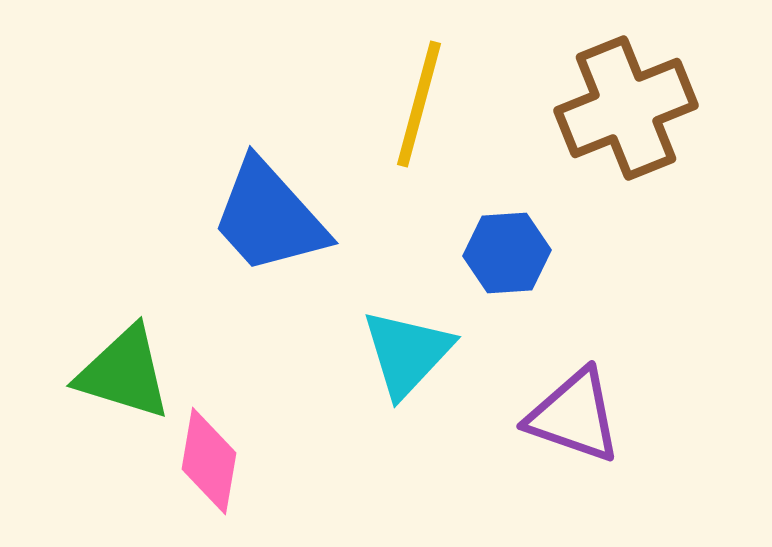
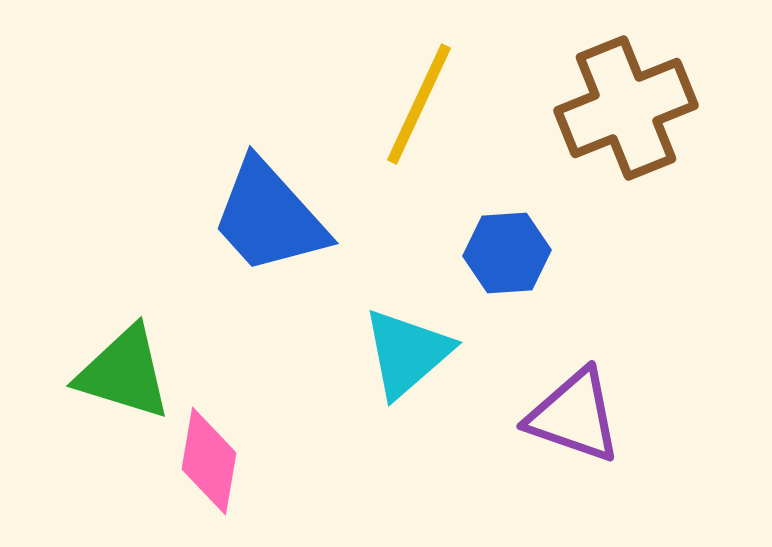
yellow line: rotated 10 degrees clockwise
cyan triangle: rotated 6 degrees clockwise
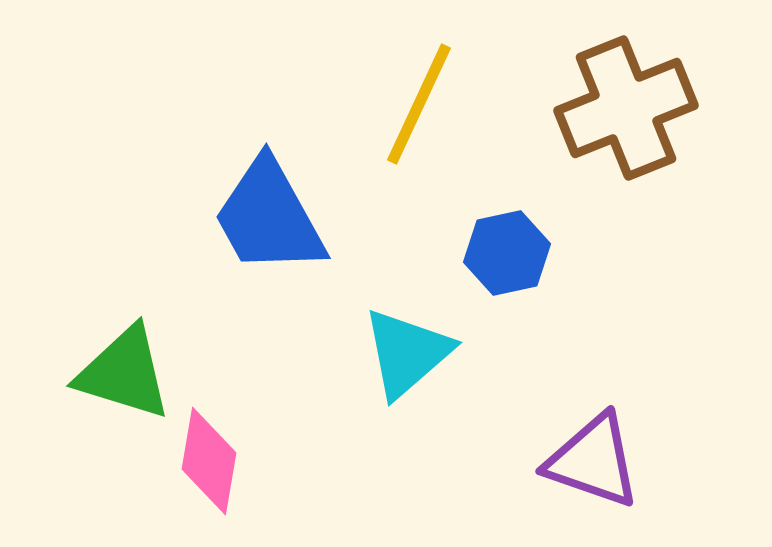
blue trapezoid: rotated 13 degrees clockwise
blue hexagon: rotated 8 degrees counterclockwise
purple triangle: moved 19 px right, 45 px down
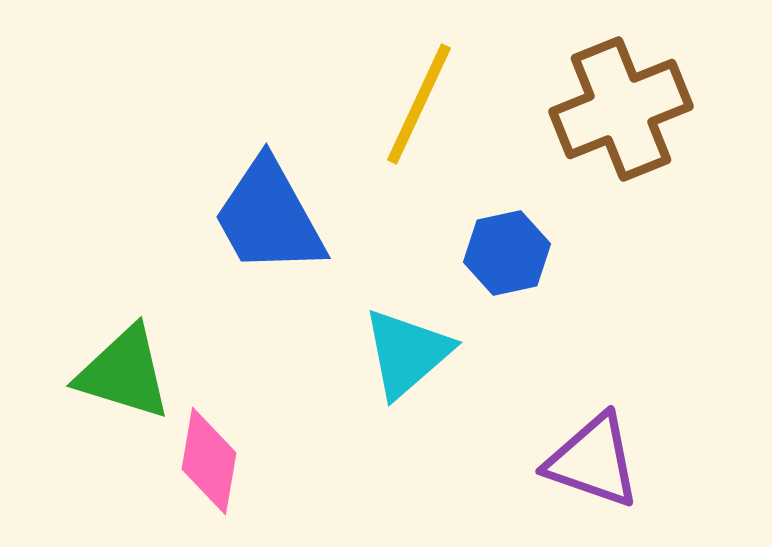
brown cross: moved 5 px left, 1 px down
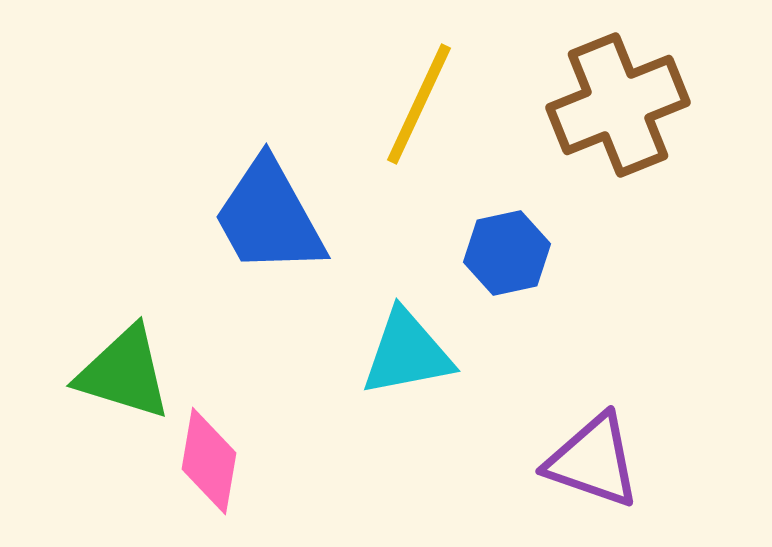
brown cross: moved 3 px left, 4 px up
cyan triangle: rotated 30 degrees clockwise
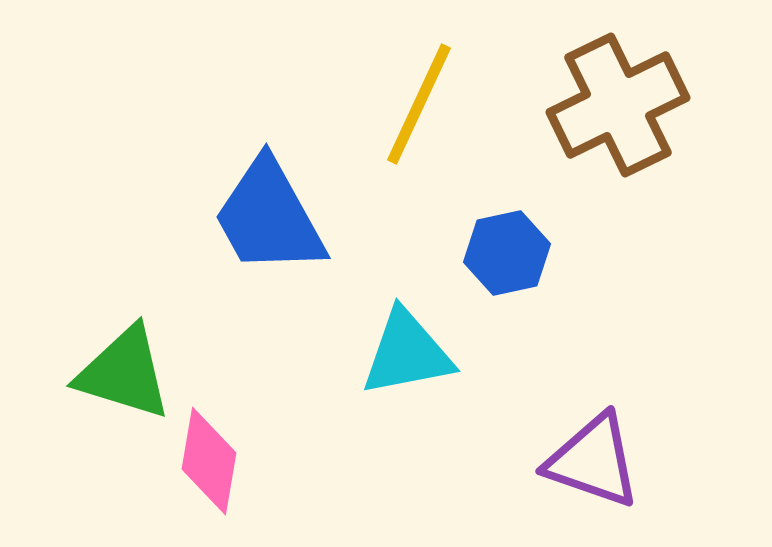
brown cross: rotated 4 degrees counterclockwise
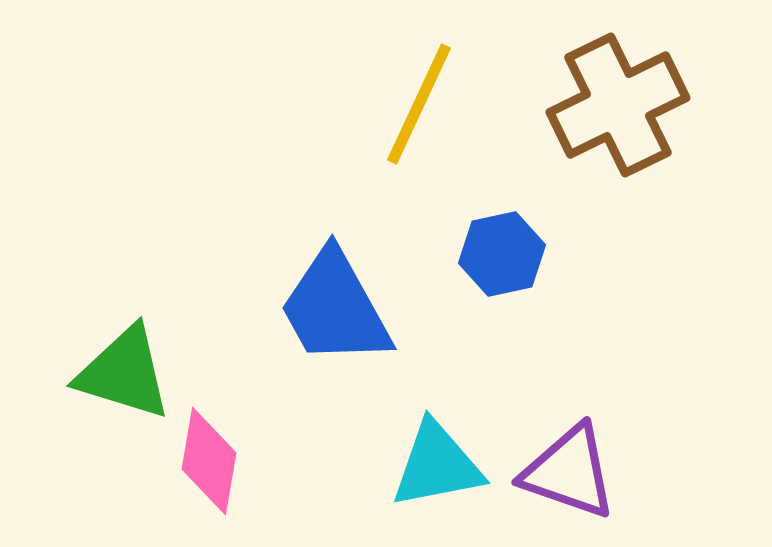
blue trapezoid: moved 66 px right, 91 px down
blue hexagon: moved 5 px left, 1 px down
cyan triangle: moved 30 px right, 112 px down
purple triangle: moved 24 px left, 11 px down
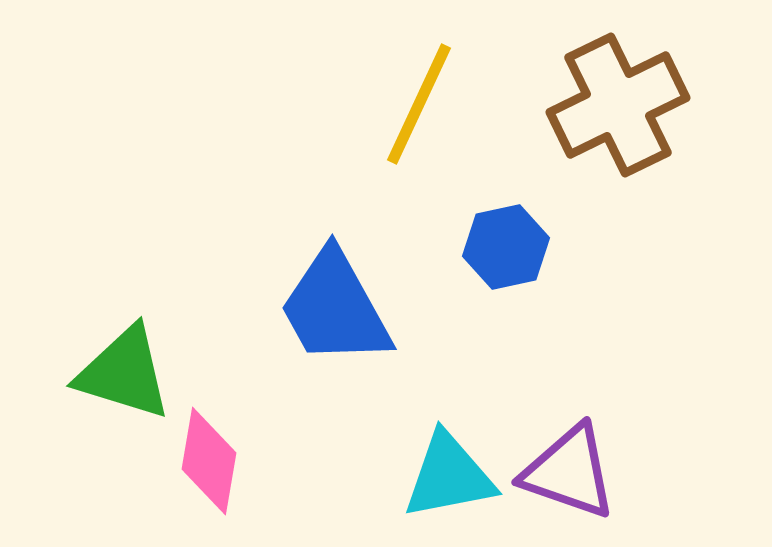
blue hexagon: moved 4 px right, 7 px up
cyan triangle: moved 12 px right, 11 px down
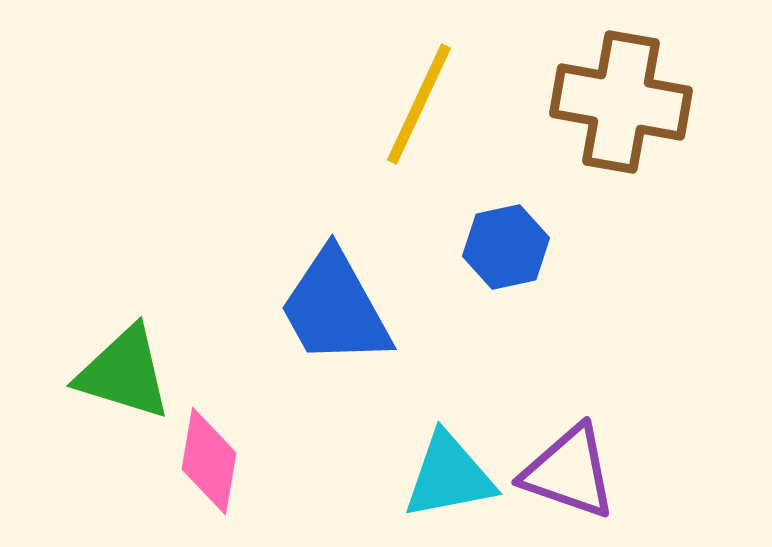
brown cross: moved 3 px right, 3 px up; rotated 36 degrees clockwise
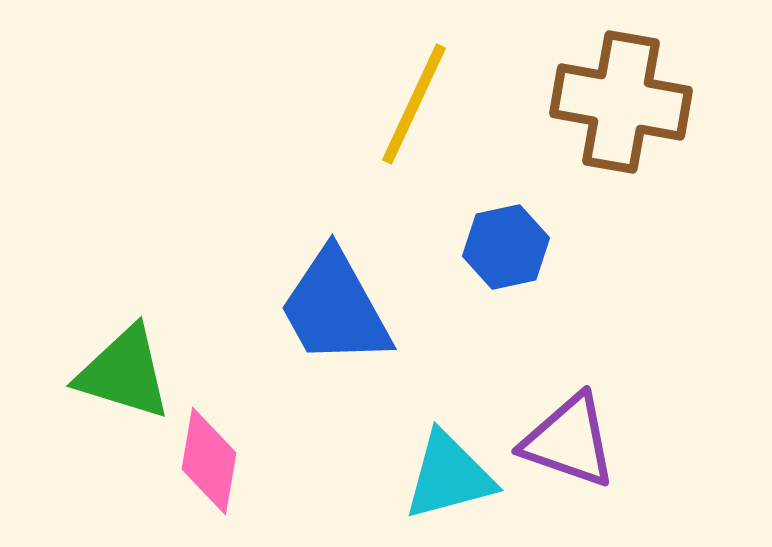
yellow line: moved 5 px left
purple triangle: moved 31 px up
cyan triangle: rotated 4 degrees counterclockwise
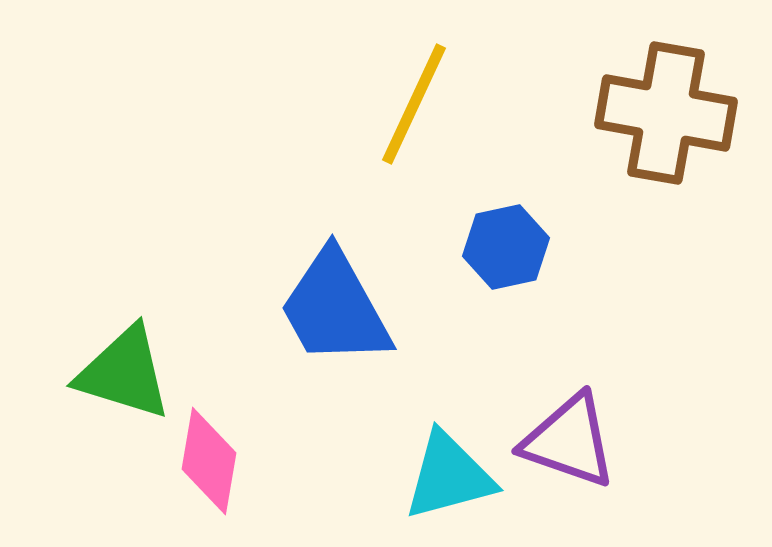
brown cross: moved 45 px right, 11 px down
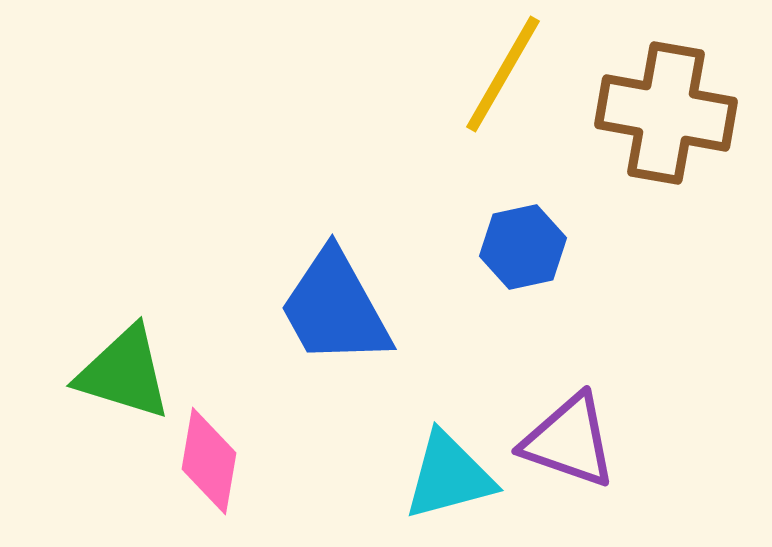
yellow line: moved 89 px right, 30 px up; rotated 5 degrees clockwise
blue hexagon: moved 17 px right
